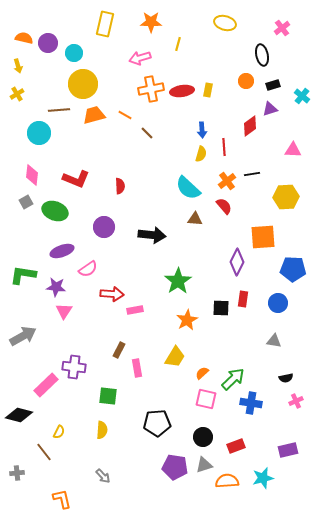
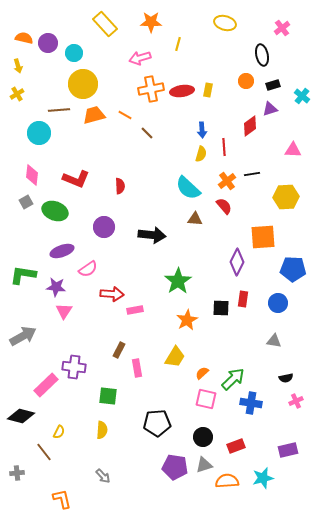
yellow rectangle at (105, 24): rotated 55 degrees counterclockwise
black diamond at (19, 415): moved 2 px right, 1 px down
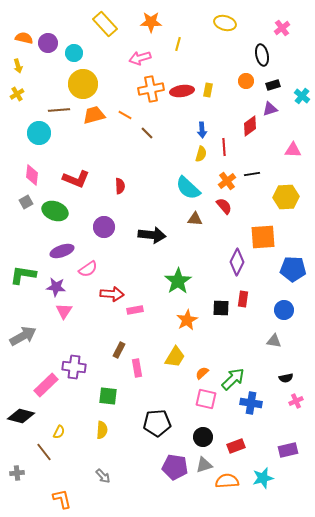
blue circle at (278, 303): moved 6 px right, 7 px down
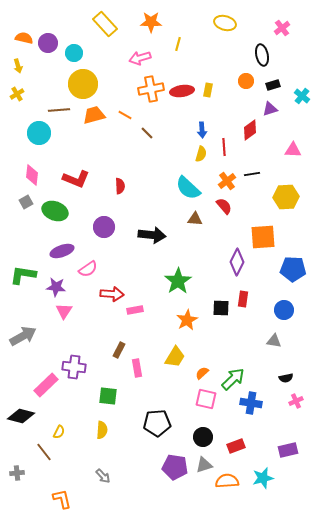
red diamond at (250, 126): moved 4 px down
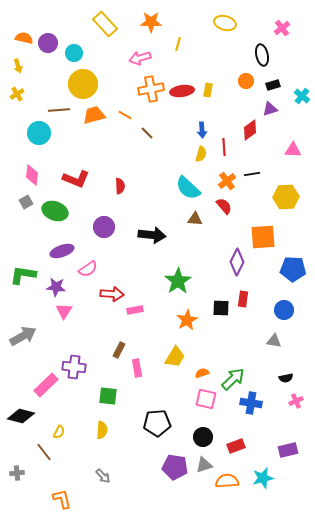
orange semicircle at (202, 373): rotated 24 degrees clockwise
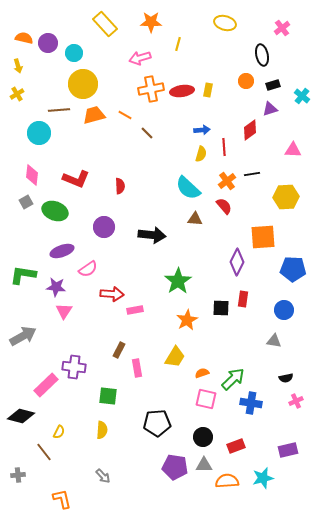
blue arrow at (202, 130): rotated 91 degrees counterclockwise
gray triangle at (204, 465): rotated 18 degrees clockwise
gray cross at (17, 473): moved 1 px right, 2 px down
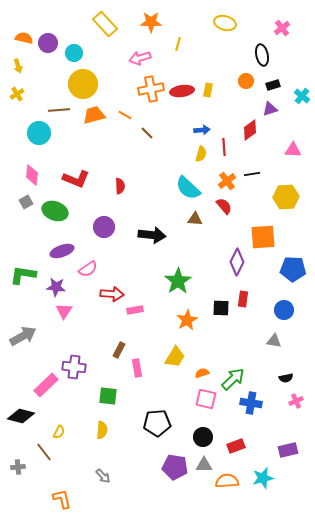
gray cross at (18, 475): moved 8 px up
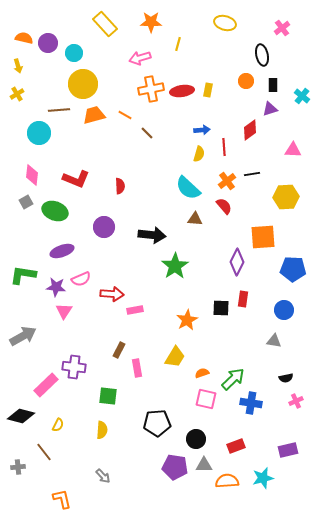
black rectangle at (273, 85): rotated 72 degrees counterclockwise
yellow semicircle at (201, 154): moved 2 px left
pink semicircle at (88, 269): moved 7 px left, 10 px down; rotated 12 degrees clockwise
green star at (178, 281): moved 3 px left, 15 px up
yellow semicircle at (59, 432): moved 1 px left, 7 px up
black circle at (203, 437): moved 7 px left, 2 px down
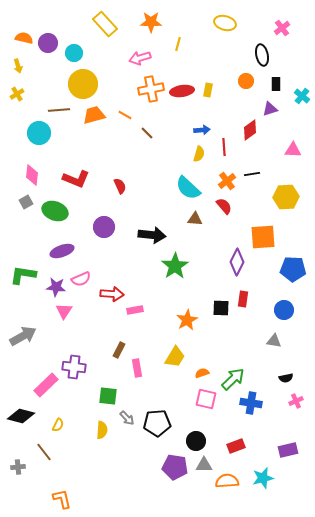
black rectangle at (273, 85): moved 3 px right, 1 px up
red semicircle at (120, 186): rotated 21 degrees counterclockwise
black circle at (196, 439): moved 2 px down
gray arrow at (103, 476): moved 24 px right, 58 px up
